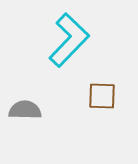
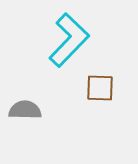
brown square: moved 2 px left, 8 px up
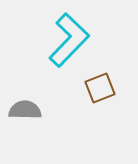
brown square: rotated 24 degrees counterclockwise
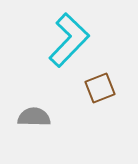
gray semicircle: moved 9 px right, 7 px down
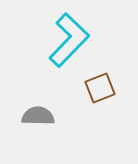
gray semicircle: moved 4 px right, 1 px up
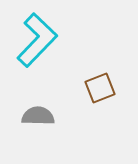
cyan L-shape: moved 32 px left
